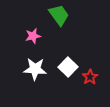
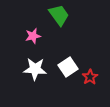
white square: rotated 12 degrees clockwise
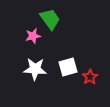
green trapezoid: moved 9 px left, 4 px down
white square: rotated 18 degrees clockwise
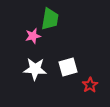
green trapezoid: rotated 45 degrees clockwise
red star: moved 8 px down
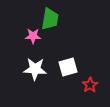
pink star: rotated 14 degrees clockwise
